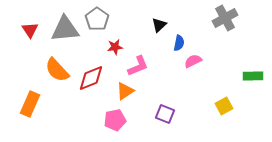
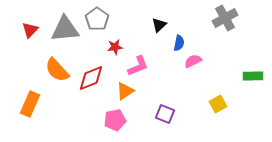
red triangle: rotated 18 degrees clockwise
yellow square: moved 6 px left, 2 px up
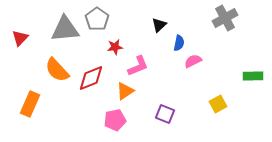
red triangle: moved 10 px left, 8 px down
